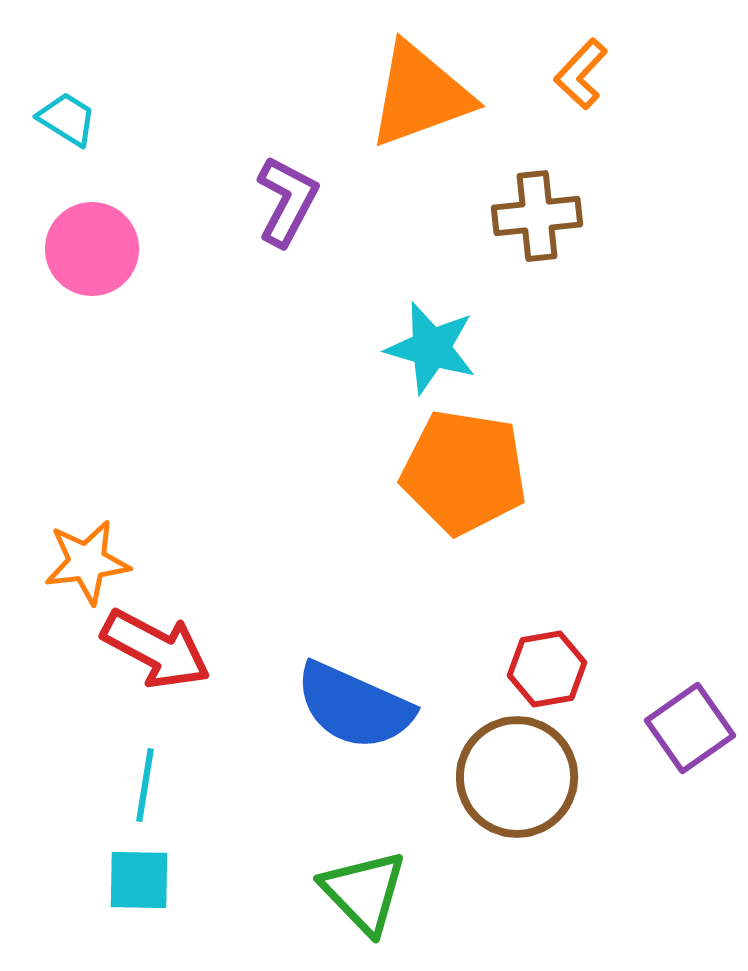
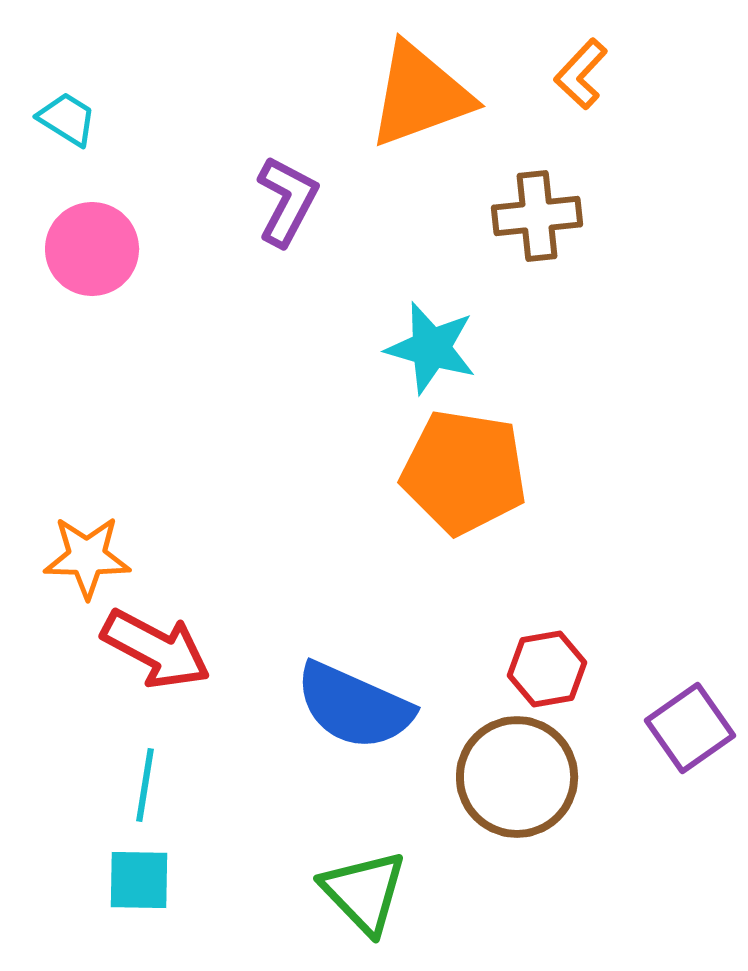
orange star: moved 5 px up; rotated 8 degrees clockwise
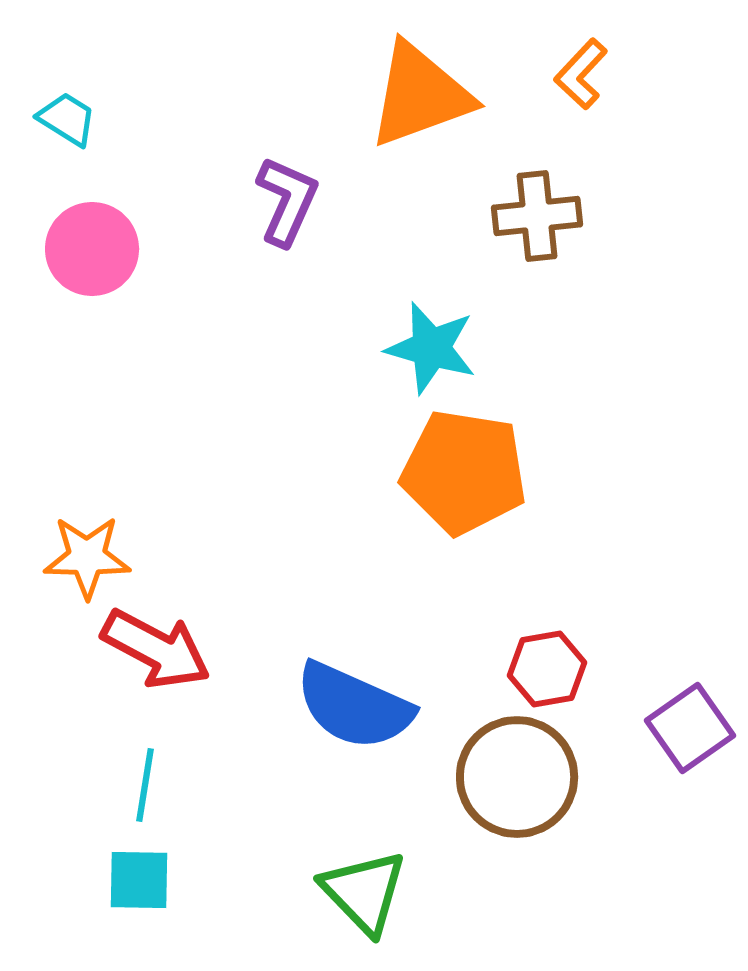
purple L-shape: rotated 4 degrees counterclockwise
